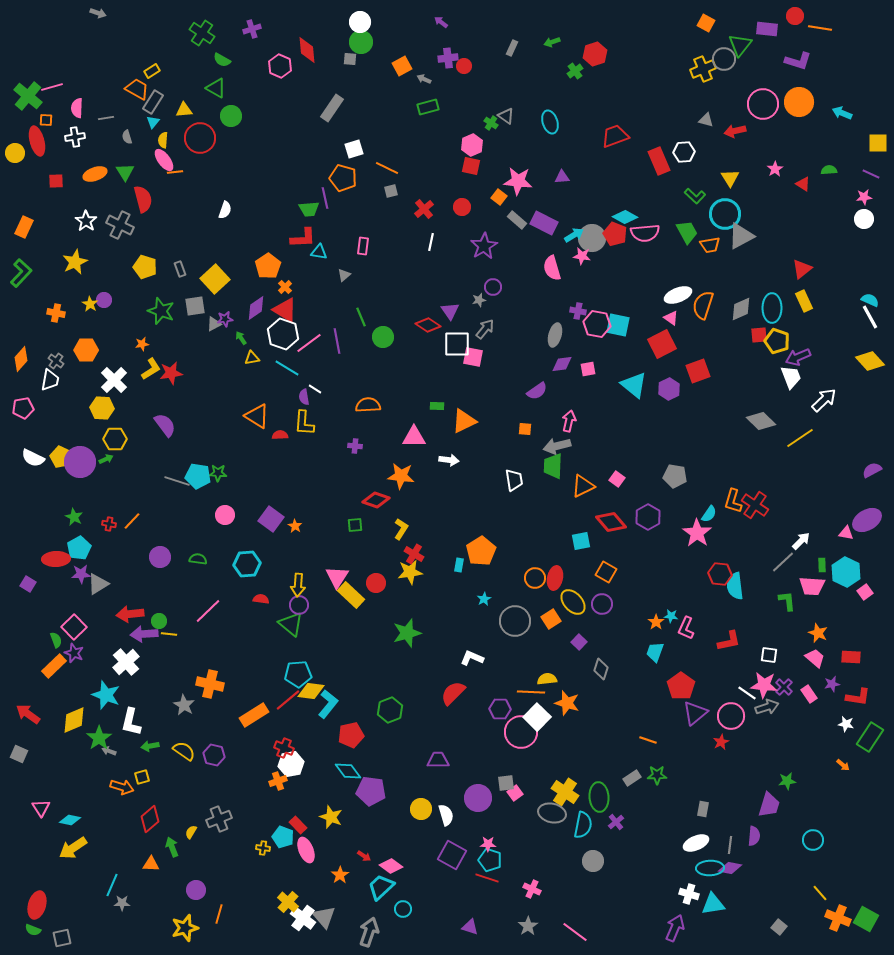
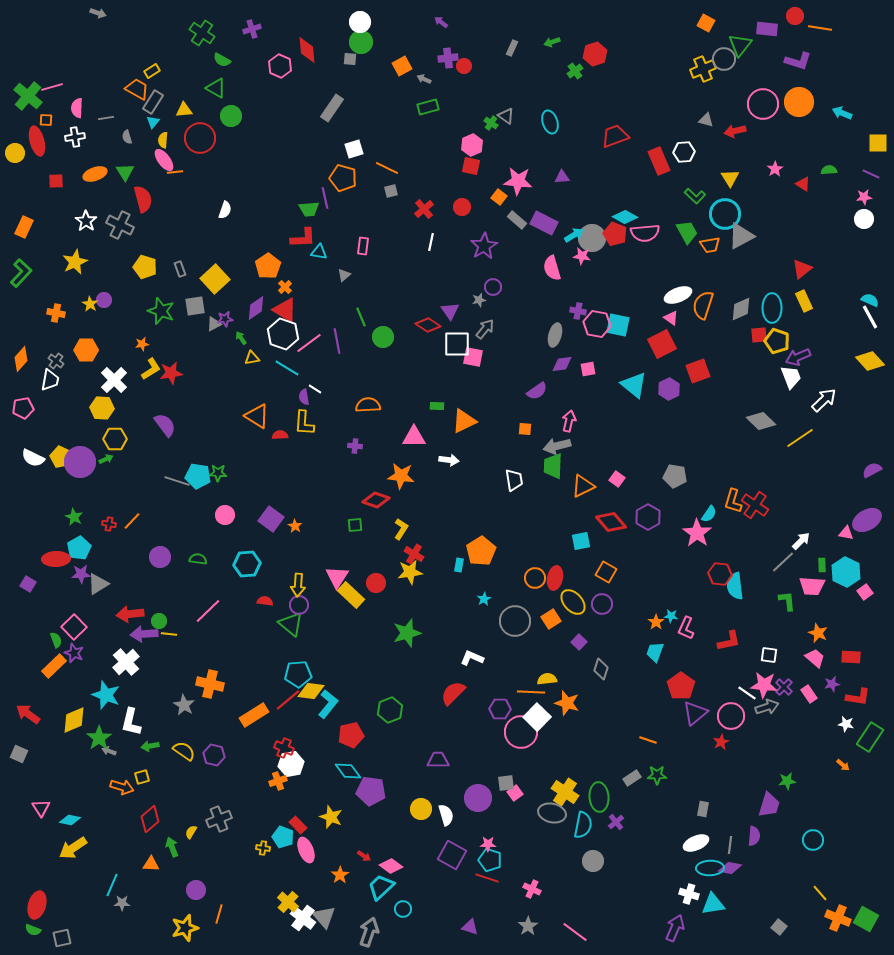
red semicircle at (261, 599): moved 4 px right, 2 px down
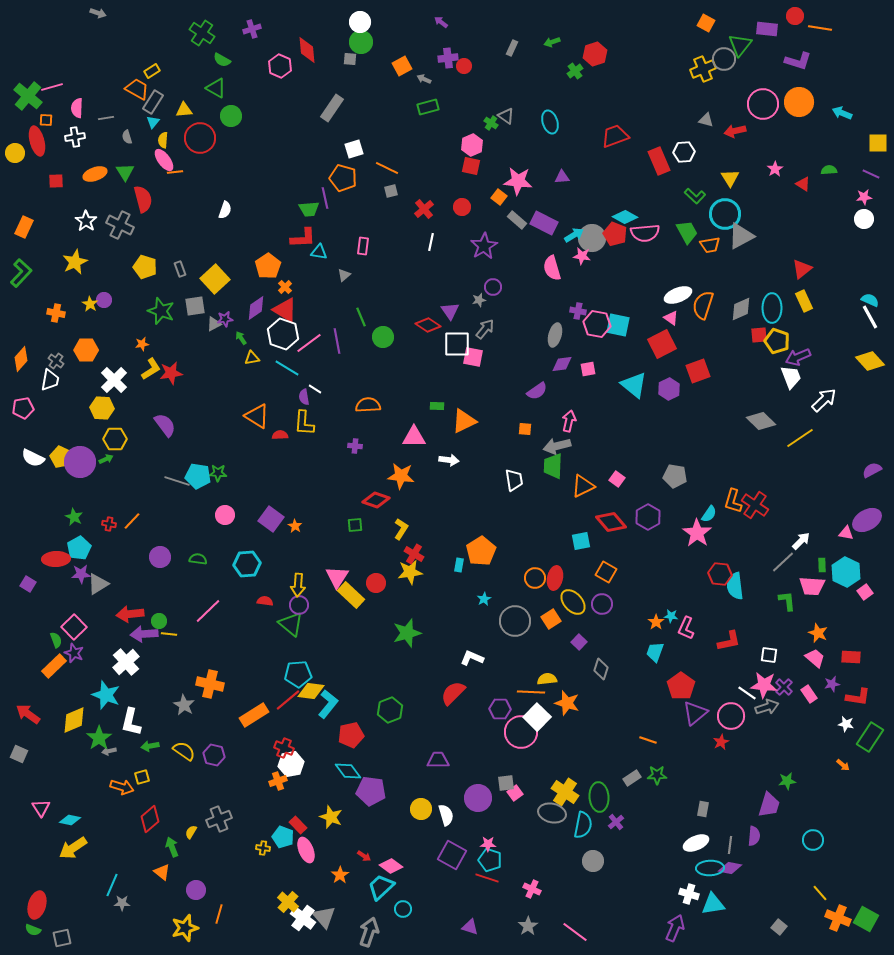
gray arrow at (109, 751): rotated 32 degrees counterclockwise
orange triangle at (151, 864): moved 11 px right, 8 px down; rotated 36 degrees clockwise
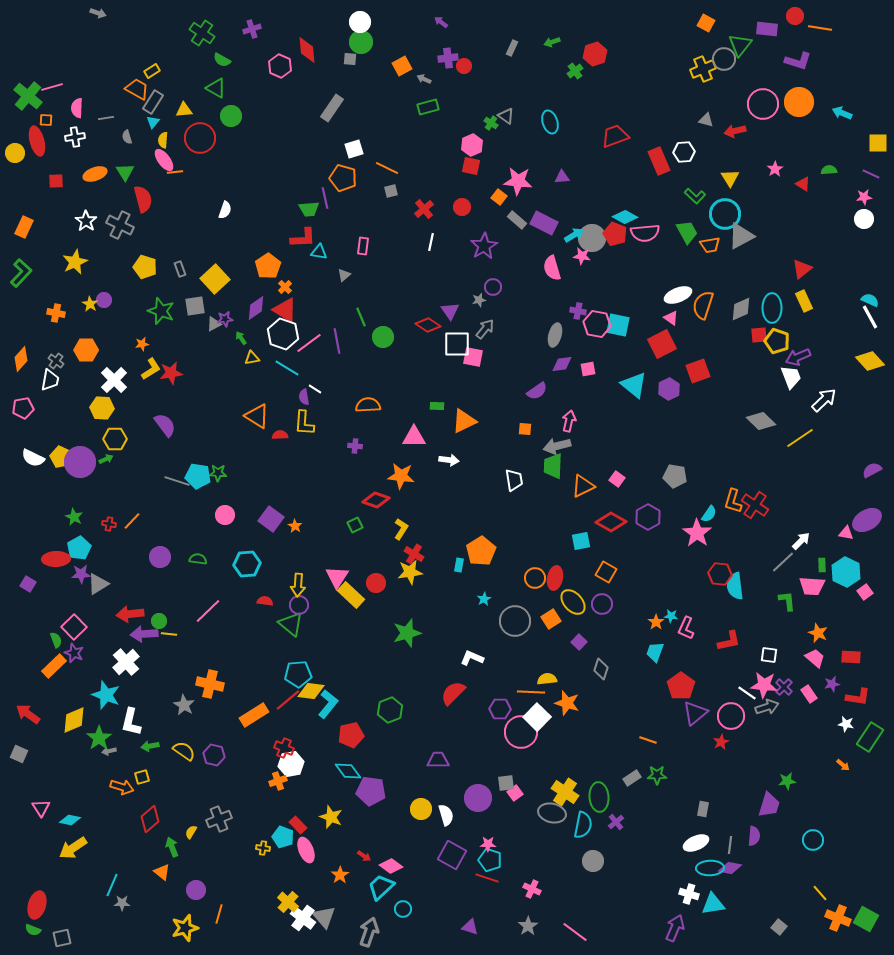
red diamond at (611, 522): rotated 20 degrees counterclockwise
green square at (355, 525): rotated 21 degrees counterclockwise
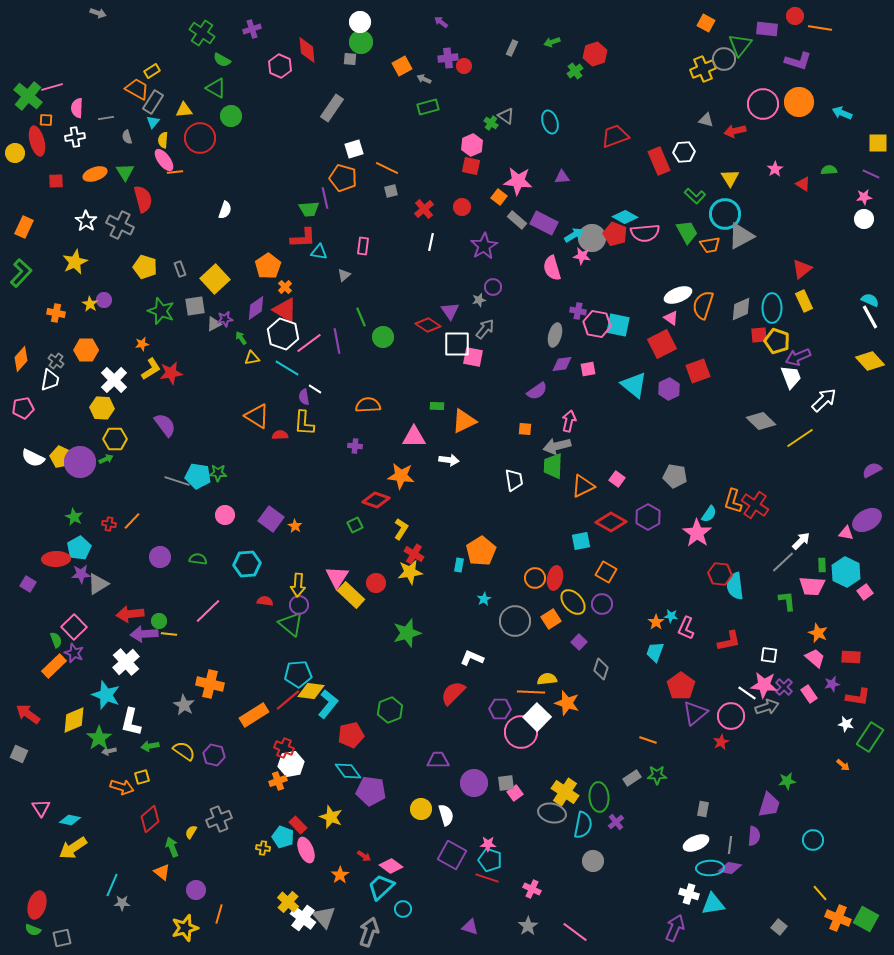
purple circle at (478, 798): moved 4 px left, 15 px up
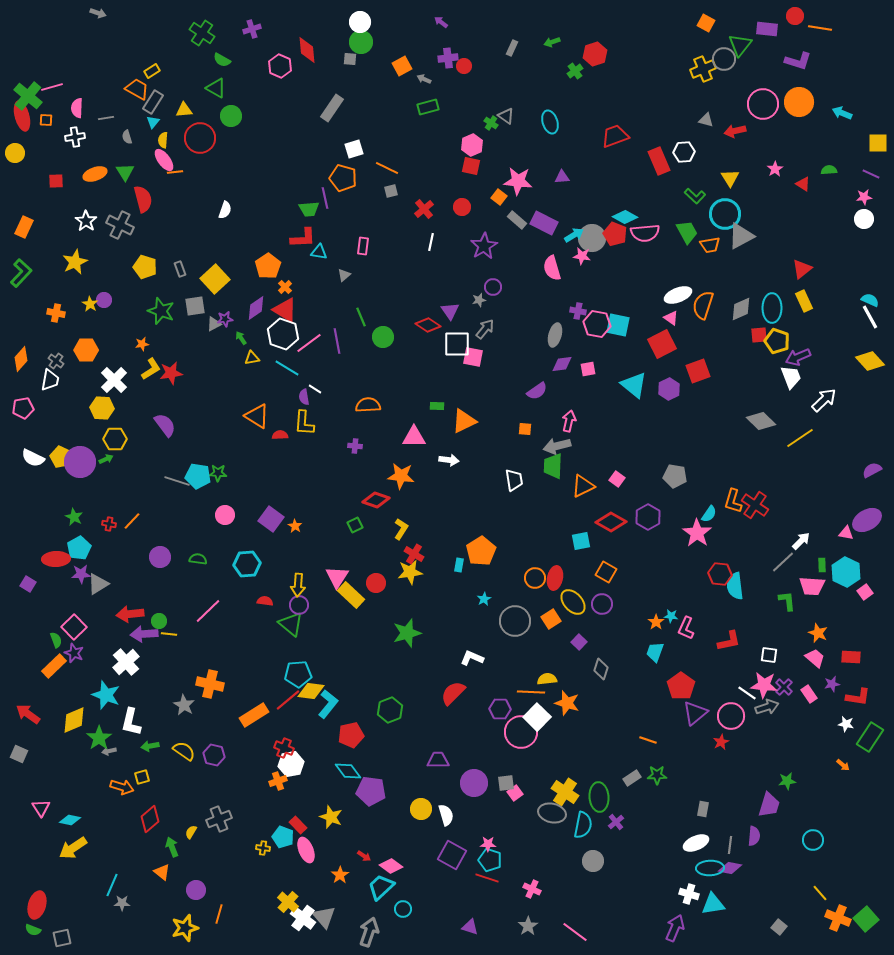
red ellipse at (37, 141): moved 15 px left, 25 px up
green square at (866, 919): rotated 20 degrees clockwise
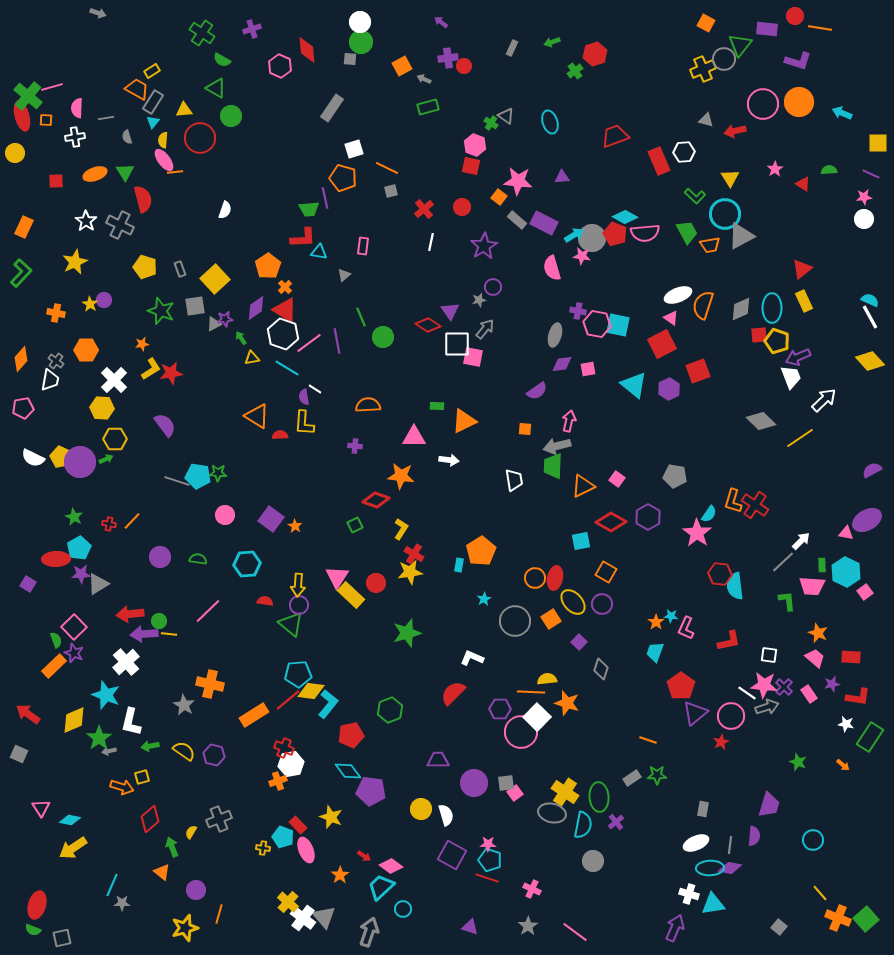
pink hexagon at (472, 145): moved 3 px right; rotated 15 degrees counterclockwise
green star at (787, 781): moved 11 px right, 19 px up; rotated 30 degrees clockwise
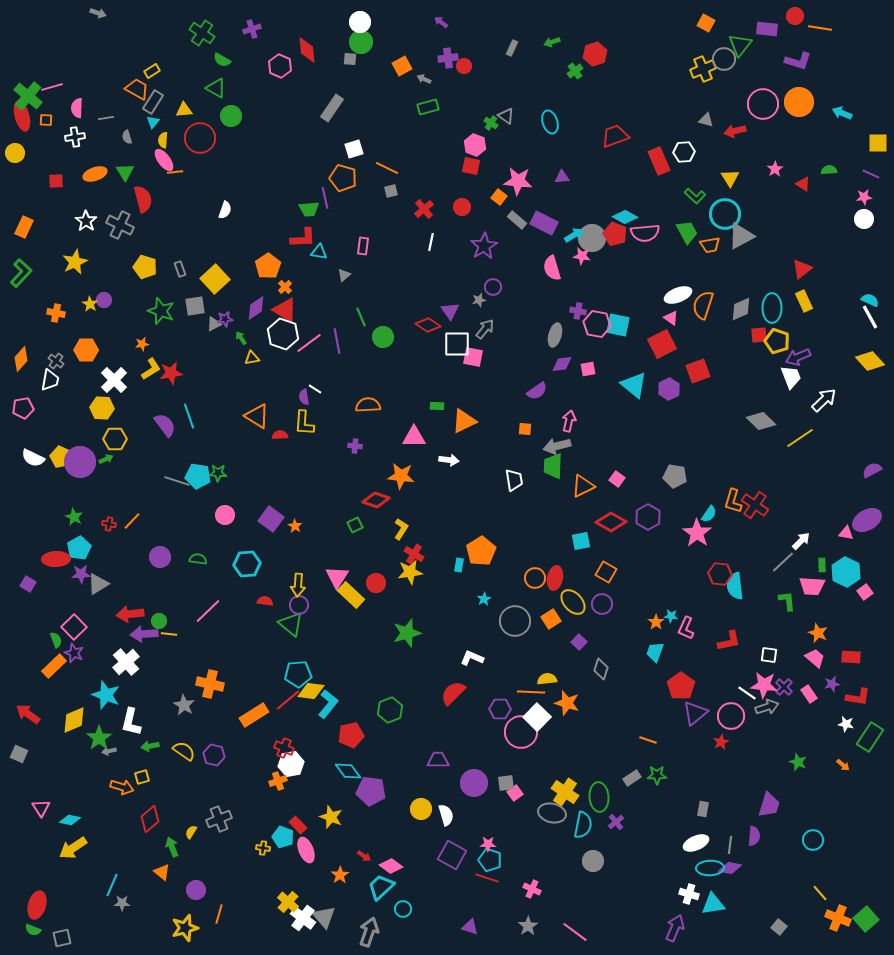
cyan line at (287, 368): moved 98 px left, 48 px down; rotated 40 degrees clockwise
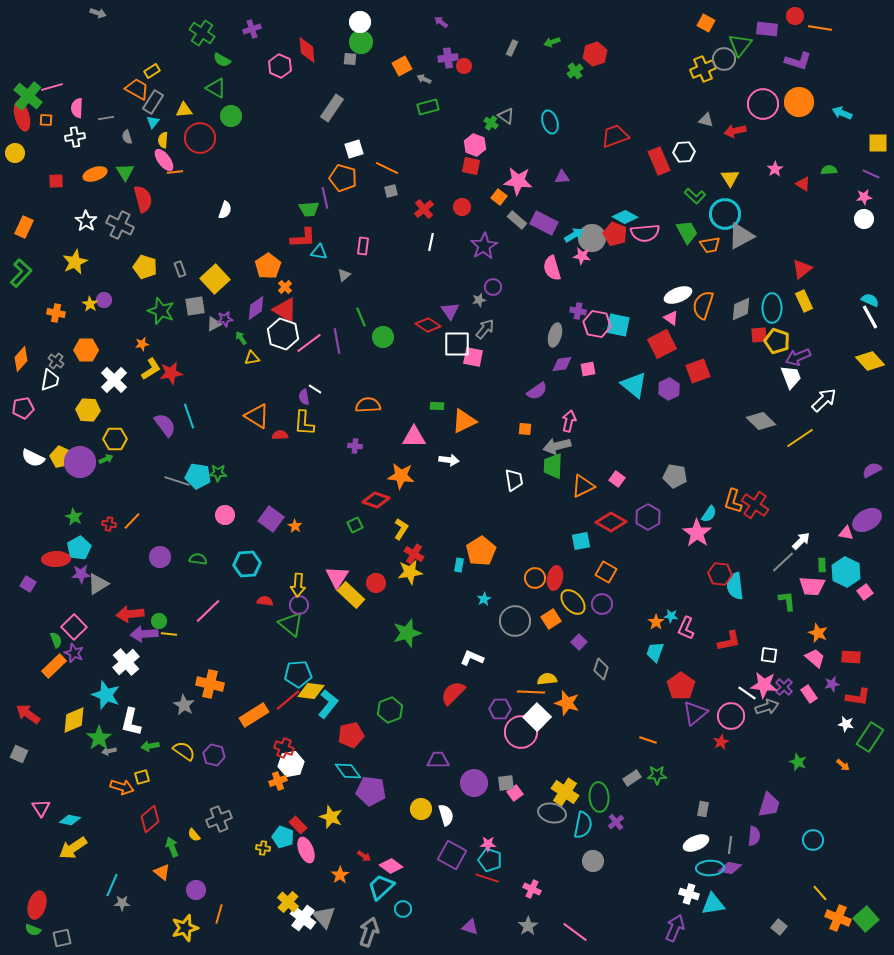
yellow hexagon at (102, 408): moved 14 px left, 2 px down
yellow semicircle at (191, 832): moved 3 px right, 3 px down; rotated 72 degrees counterclockwise
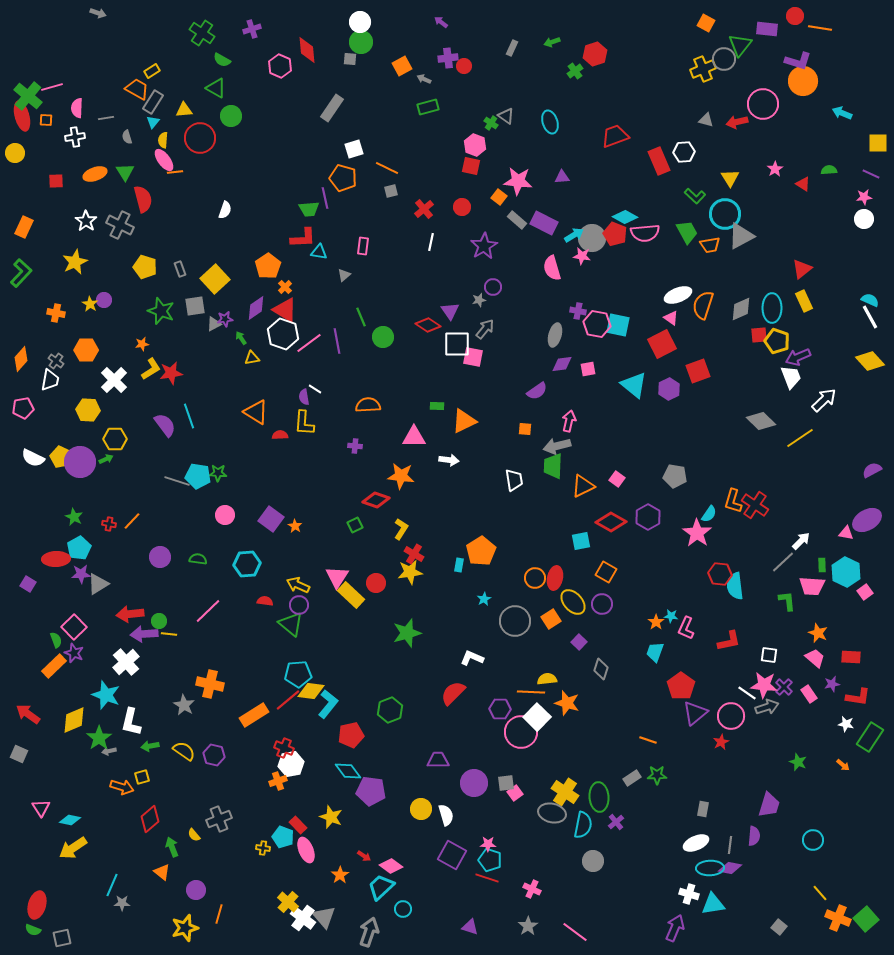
orange circle at (799, 102): moved 4 px right, 21 px up
red arrow at (735, 131): moved 2 px right, 9 px up
orange triangle at (257, 416): moved 1 px left, 4 px up
yellow arrow at (298, 585): rotated 110 degrees clockwise
